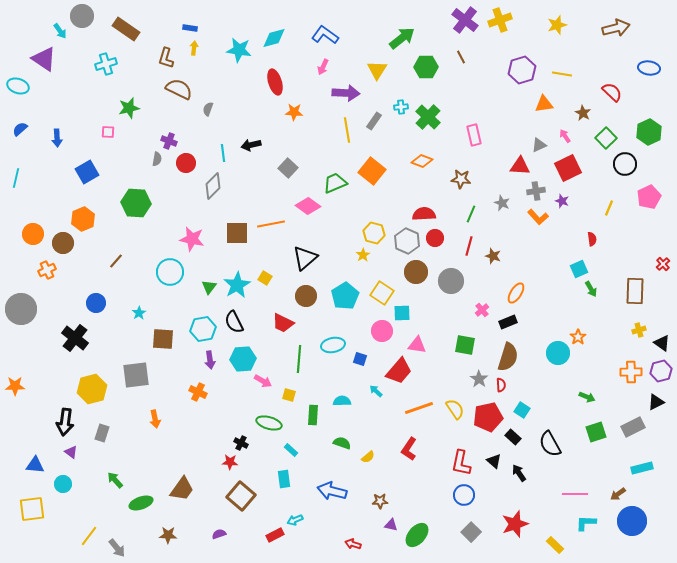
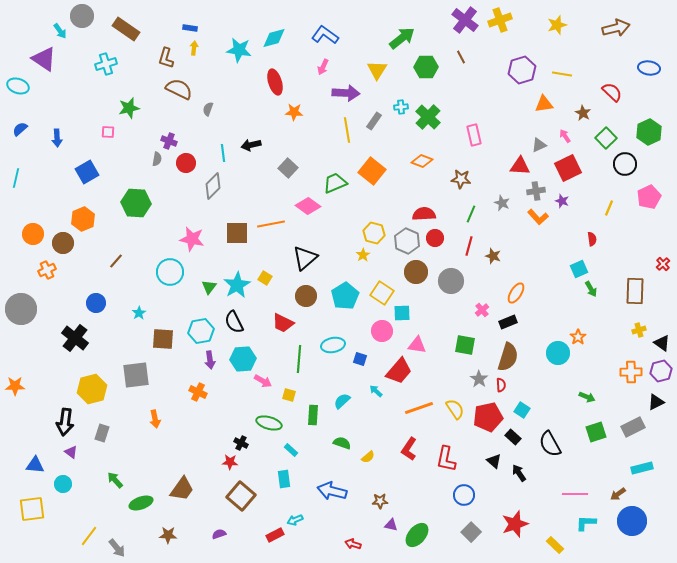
cyan hexagon at (203, 329): moved 2 px left, 2 px down
cyan semicircle at (342, 401): rotated 42 degrees counterclockwise
red L-shape at (461, 463): moved 15 px left, 4 px up
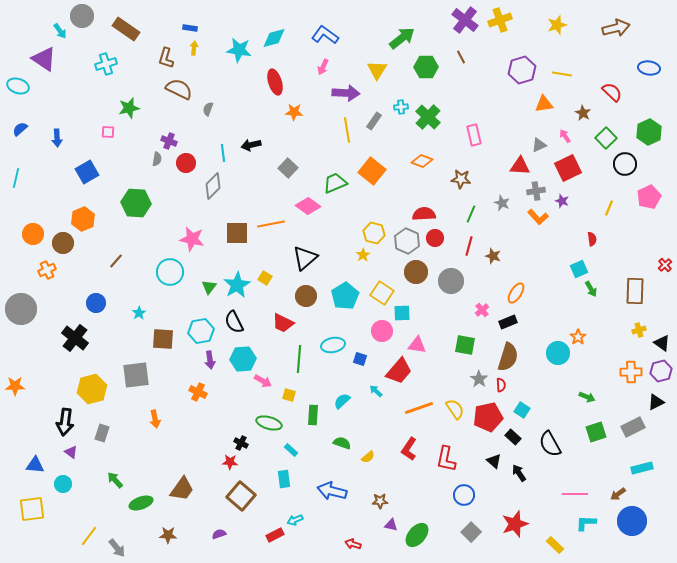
red cross at (663, 264): moved 2 px right, 1 px down
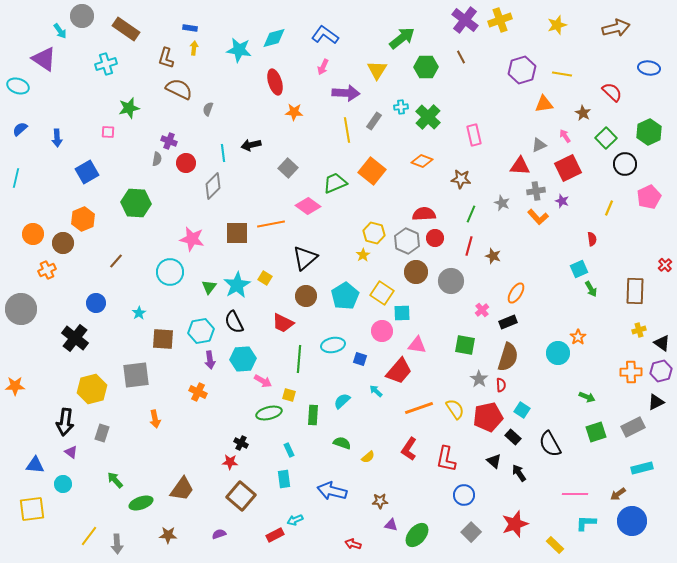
green ellipse at (269, 423): moved 10 px up; rotated 30 degrees counterclockwise
cyan rectangle at (291, 450): moved 2 px left; rotated 24 degrees clockwise
gray arrow at (117, 548): moved 4 px up; rotated 36 degrees clockwise
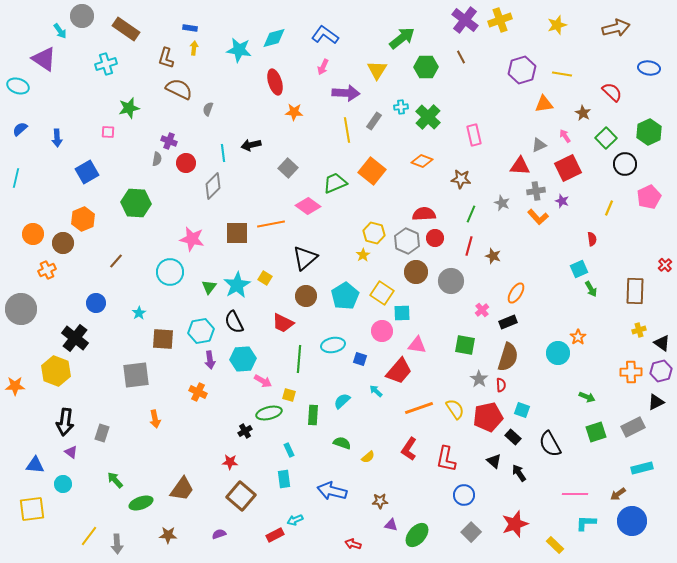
yellow hexagon at (92, 389): moved 36 px left, 18 px up; rotated 24 degrees counterclockwise
cyan square at (522, 410): rotated 14 degrees counterclockwise
black cross at (241, 443): moved 4 px right, 12 px up; rotated 32 degrees clockwise
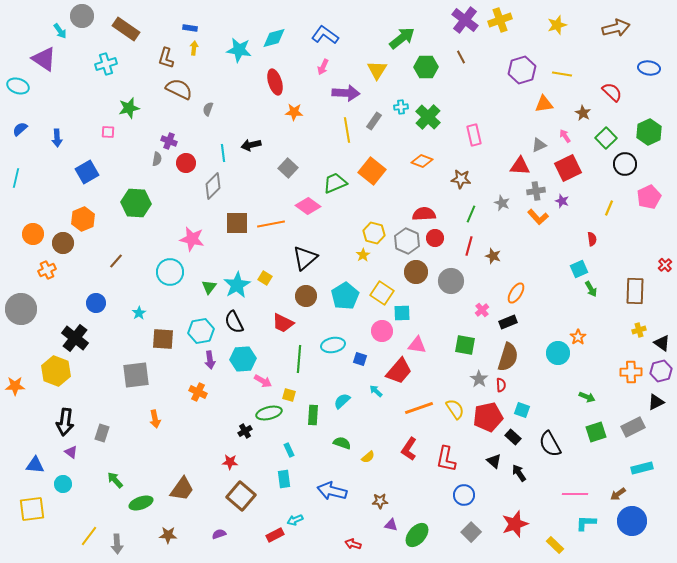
brown square at (237, 233): moved 10 px up
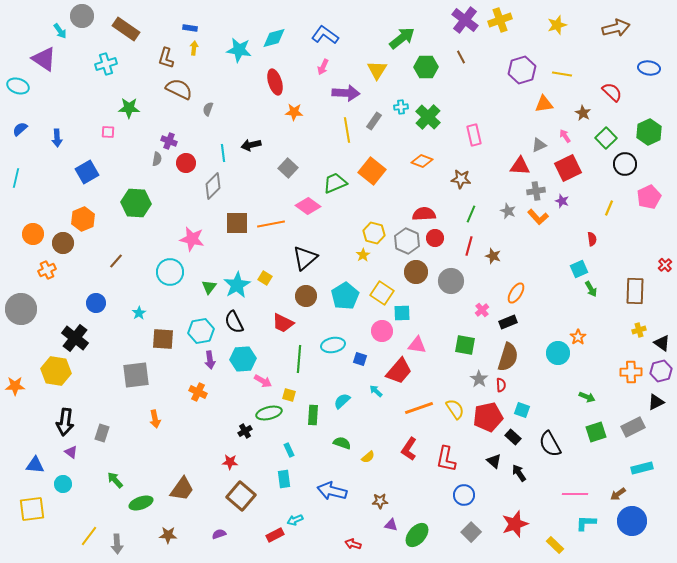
green star at (129, 108): rotated 15 degrees clockwise
gray star at (502, 203): moved 6 px right, 8 px down
yellow hexagon at (56, 371): rotated 12 degrees counterclockwise
